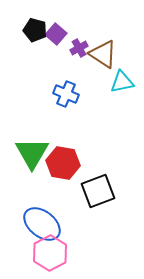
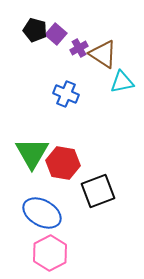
blue ellipse: moved 11 px up; rotated 9 degrees counterclockwise
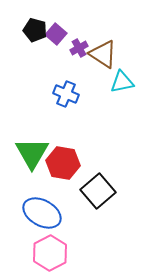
black square: rotated 20 degrees counterclockwise
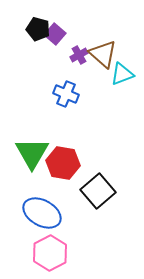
black pentagon: moved 3 px right, 1 px up
purple square: moved 1 px left
purple cross: moved 7 px down
brown triangle: rotated 8 degrees clockwise
cyan triangle: moved 8 px up; rotated 10 degrees counterclockwise
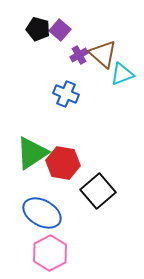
purple square: moved 5 px right, 4 px up
green triangle: rotated 27 degrees clockwise
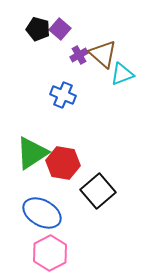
purple square: moved 1 px up
blue cross: moved 3 px left, 1 px down
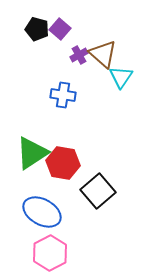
black pentagon: moved 1 px left
cyan triangle: moved 1 px left, 3 px down; rotated 35 degrees counterclockwise
blue cross: rotated 15 degrees counterclockwise
blue ellipse: moved 1 px up
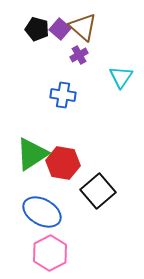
brown triangle: moved 20 px left, 27 px up
green triangle: moved 1 px down
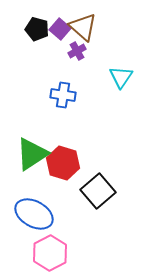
purple cross: moved 2 px left, 4 px up
red hexagon: rotated 8 degrees clockwise
blue ellipse: moved 8 px left, 2 px down
